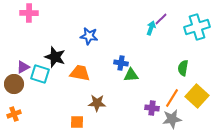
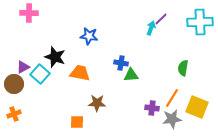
cyan cross: moved 3 px right, 5 px up; rotated 15 degrees clockwise
cyan square: rotated 24 degrees clockwise
yellow square: moved 11 px down; rotated 20 degrees counterclockwise
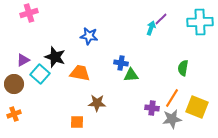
pink cross: rotated 18 degrees counterclockwise
purple triangle: moved 7 px up
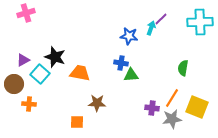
pink cross: moved 3 px left
blue star: moved 40 px right
orange cross: moved 15 px right, 10 px up; rotated 24 degrees clockwise
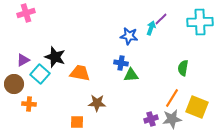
purple cross: moved 1 px left, 11 px down; rotated 24 degrees counterclockwise
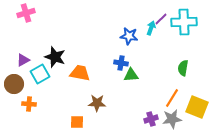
cyan cross: moved 16 px left
cyan square: rotated 18 degrees clockwise
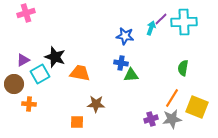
blue star: moved 4 px left
brown star: moved 1 px left, 1 px down
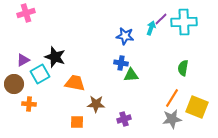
orange trapezoid: moved 5 px left, 10 px down
purple cross: moved 27 px left
